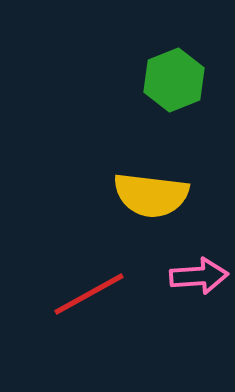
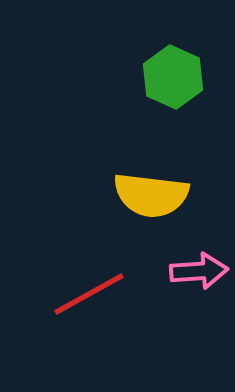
green hexagon: moved 1 px left, 3 px up; rotated 14 degrees counterclockwise
pink arrow: moved 5 px up
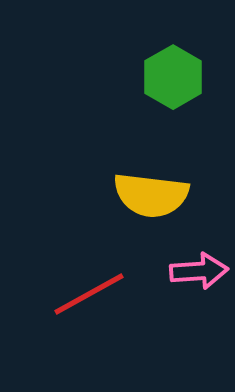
green hexagon: rotated 6 degrees clockwise
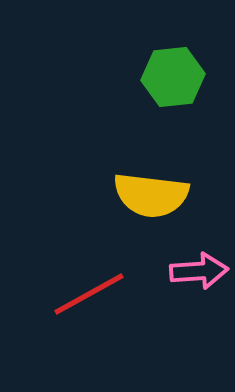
green hexagon: rotated 24 degrees clockwise
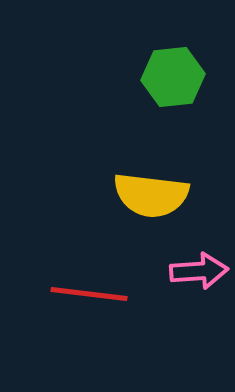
red line: rotated 36 degrees clockwise
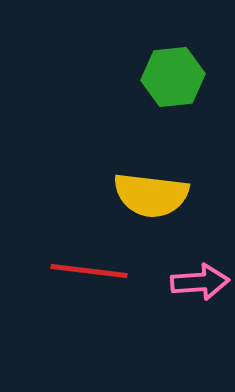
pink arrow: moved 1 px right, 11 px down
red line: moved 23 px up
